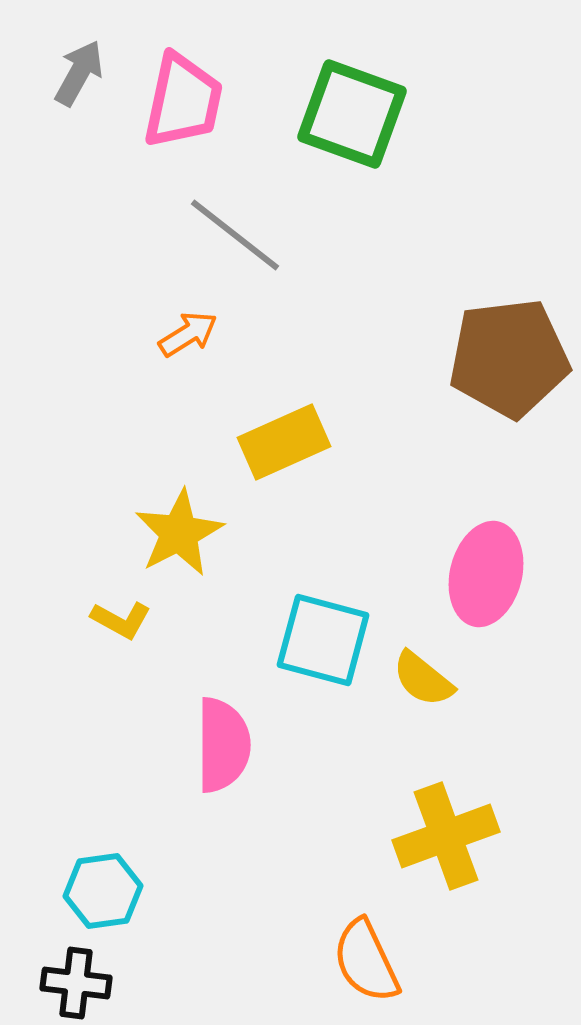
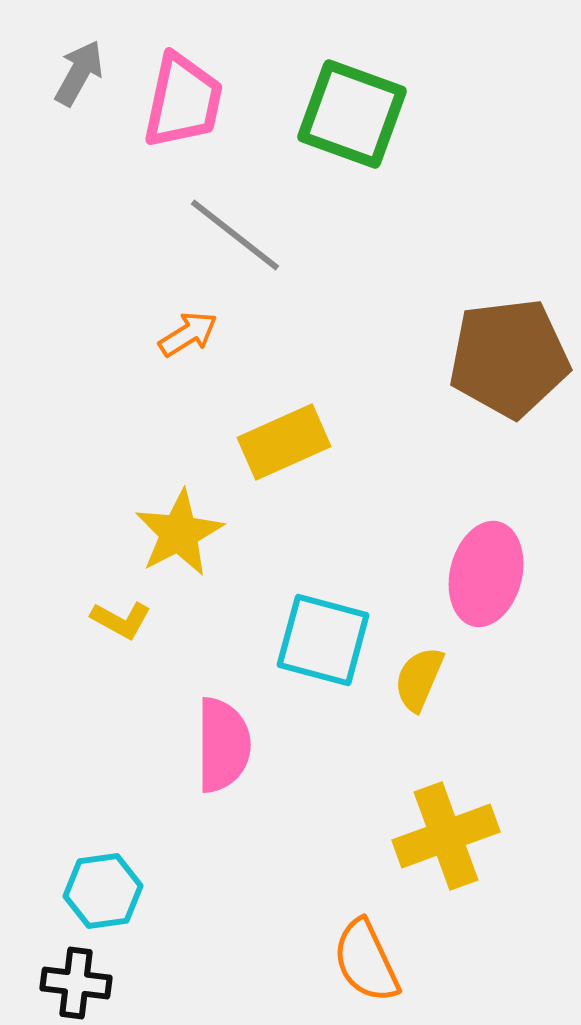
yellow semicircle: moved 4 px left; rotated 74 degrees clockwise
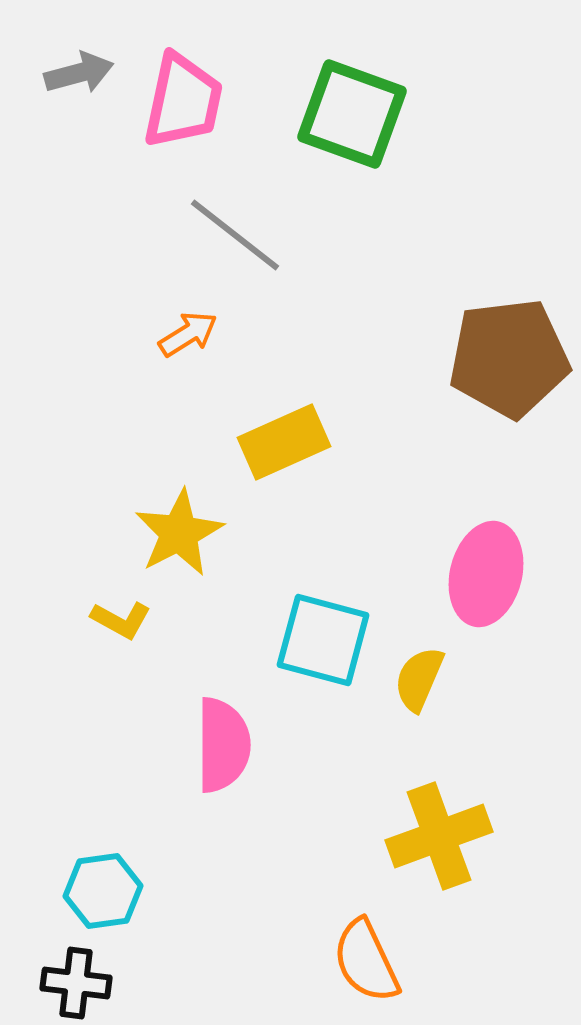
gray arrow: rotated 46 degrees clockwise
yellow cross: moved 7 px left
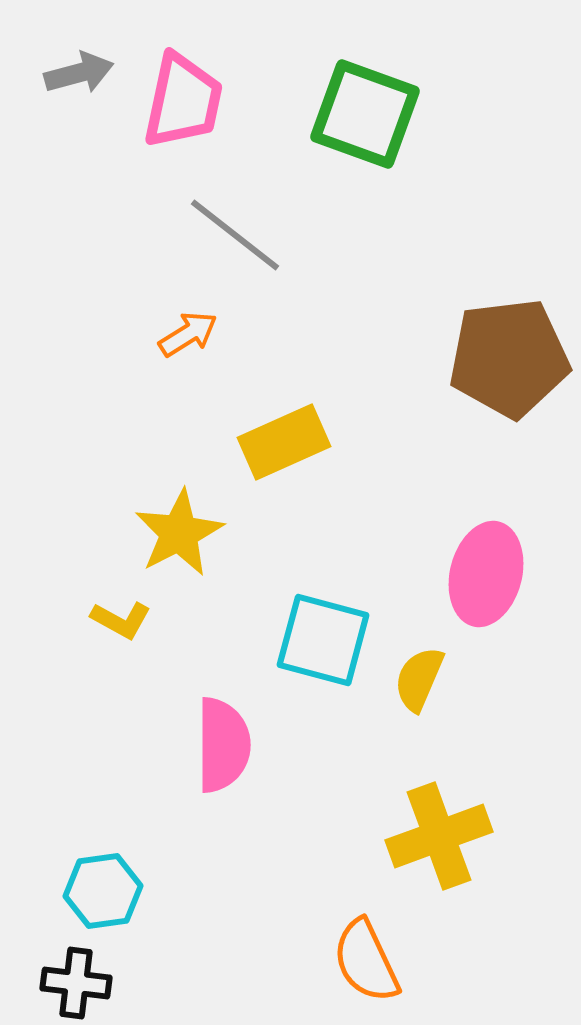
green square: moved 13 px right
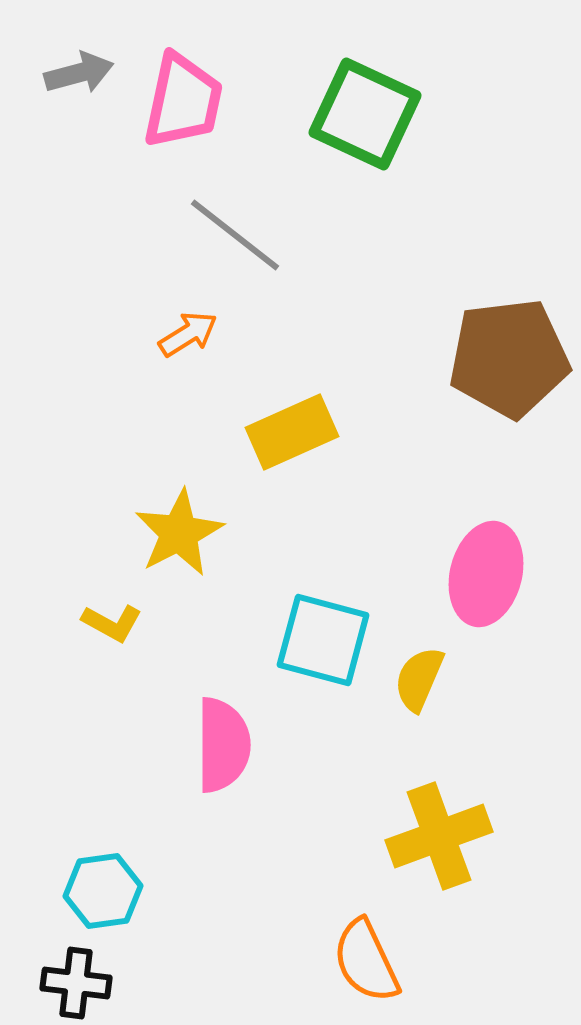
green square: rotated 5 degrees clockwise
yellow rectangle: moved 8 px right, 10 px up
yellow L-shape: moved 9 px left, 3 px down
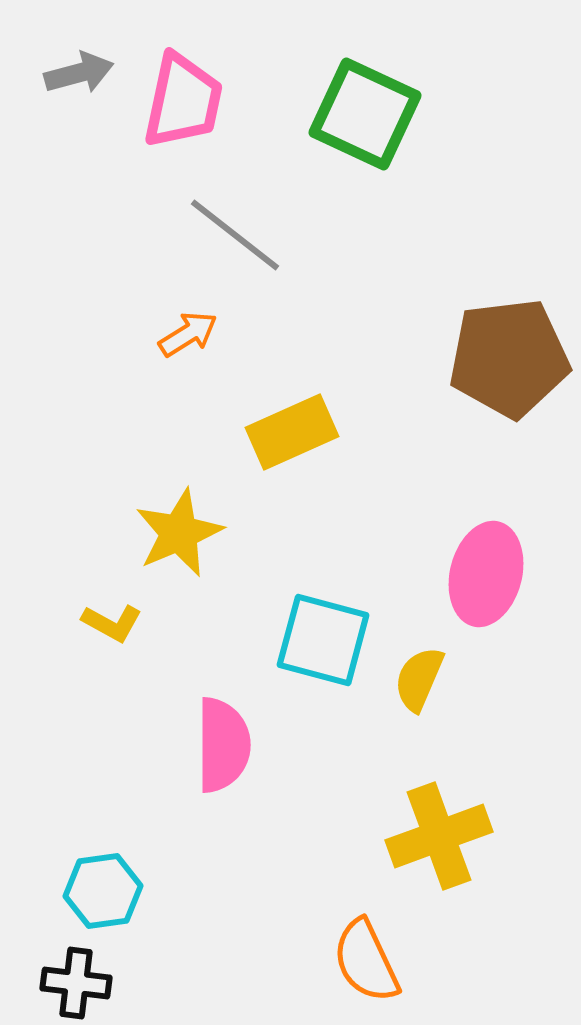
yellow star: rotated 4 degrees clockwise
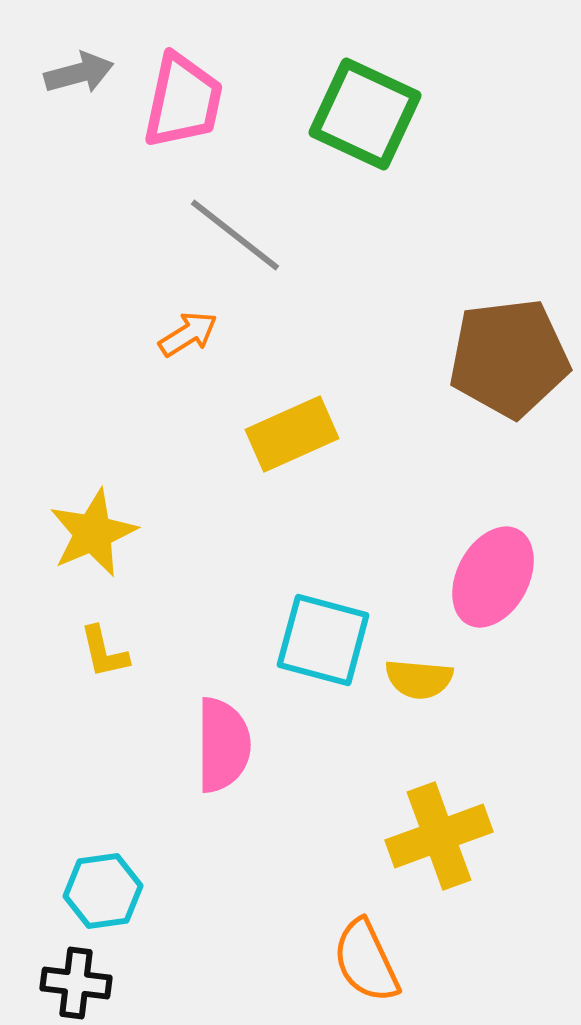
yellow rectangle: moved 2 px down
yellow star: moved 86 px left
pink ellipse: moved 7 px right, 3 px down; rotated 14 degrees clockwise
yellow L-shape: moved 8 px left, 29 px down; rotated 48 degrees clockwise
yellow semicircle: rotated 108 degrees counterclockwise
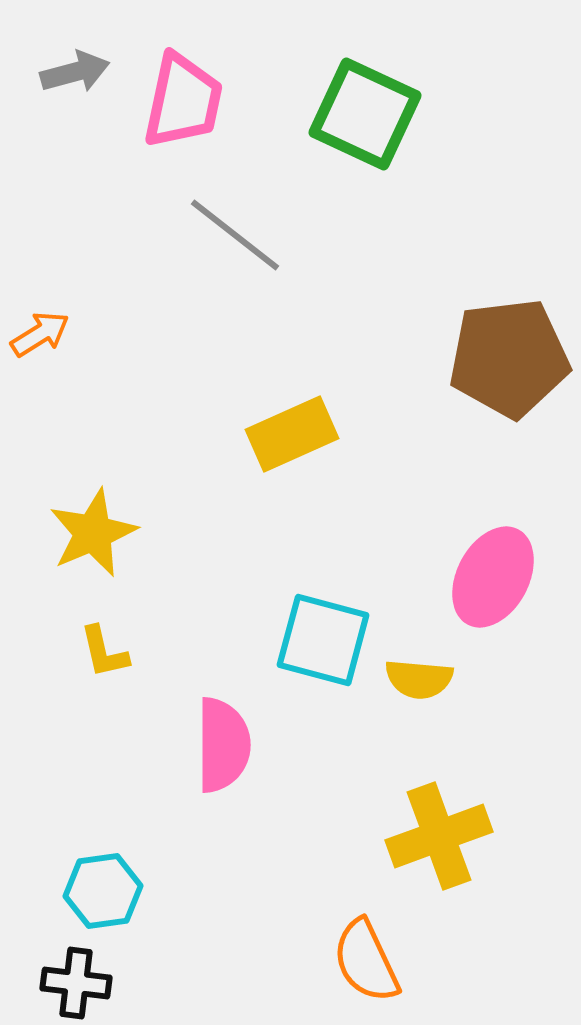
gray arrow: moved 4 px left, 1 px up
orange arrow: moved 148 px left
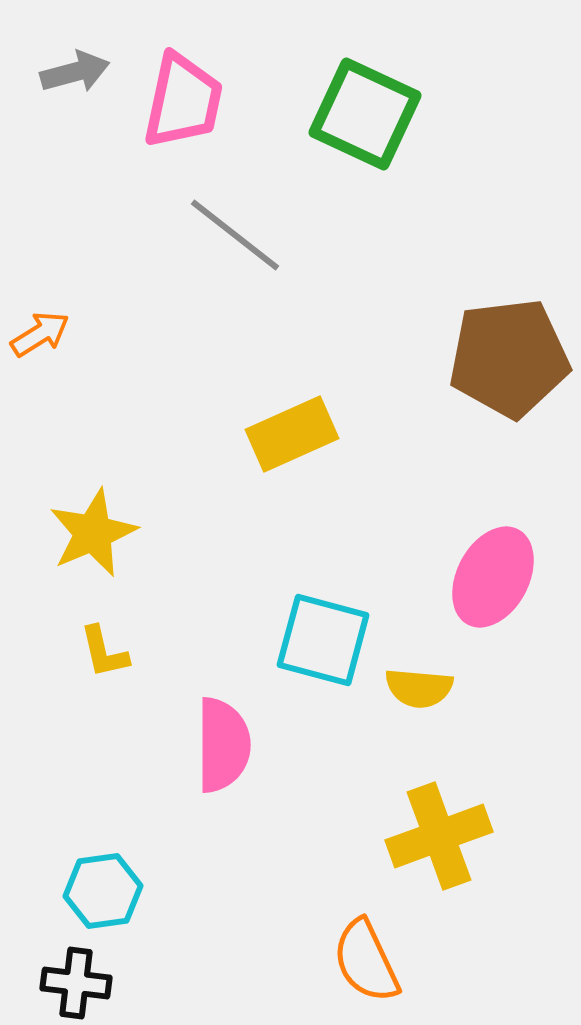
yellow semicircle: moved 9 px down
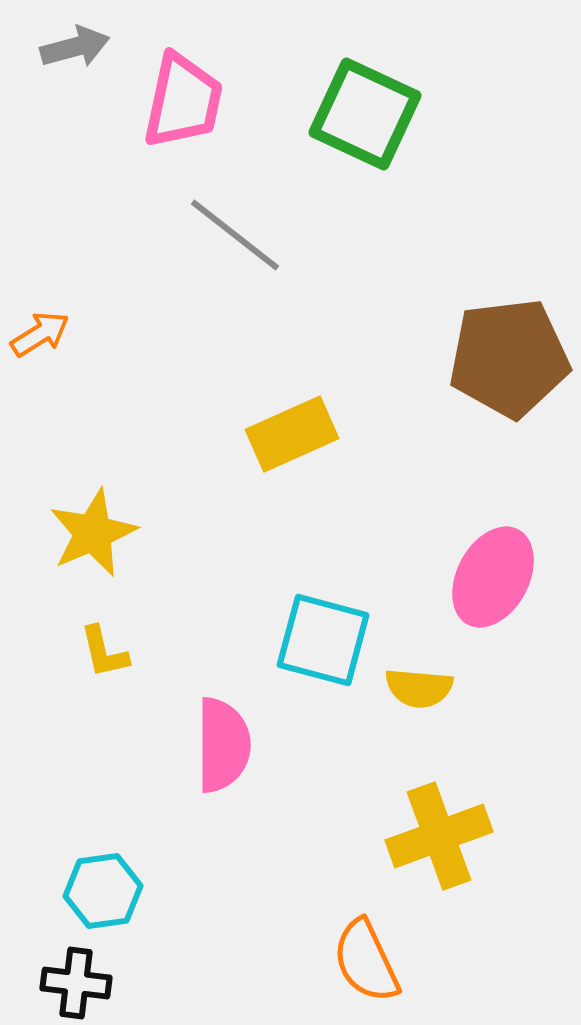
gray arrow: moved 25 px up
